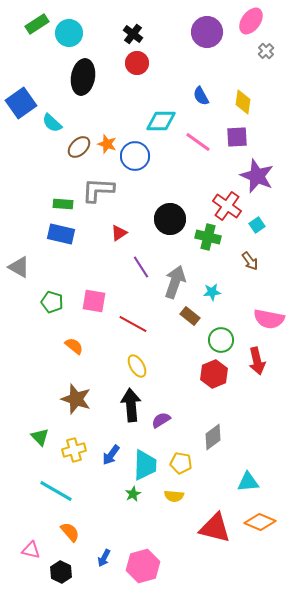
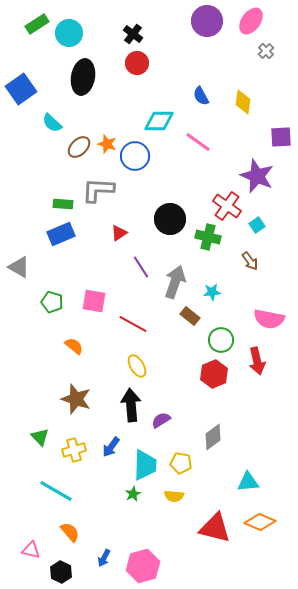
purple circle at (207, 32): moved 11 px up
blue square at (21, 103): moved 14 px up
cyan diamond at (161, 121): moved 2 px left
purple square at (237, 137): moved 44 px right
blue rectangle at (61, 234): rotated 36 degrees counterclockwise
blue arrow at (111, 455): moved 8 px up
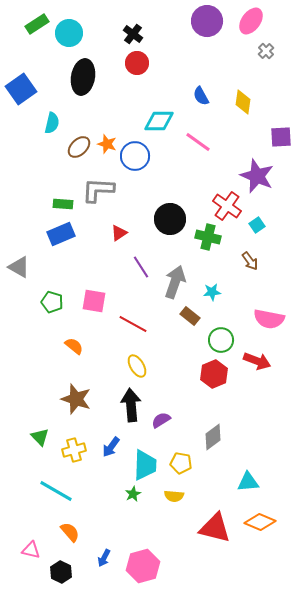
cyan semicircle at (52, 123): rotated 120 degrees counterclockwise
red arrow at (257, 361): rotated 56 degrees counterclockwise
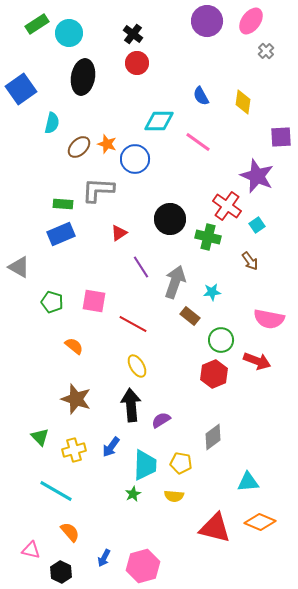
blue circle at (135, 156): moved 3 px down
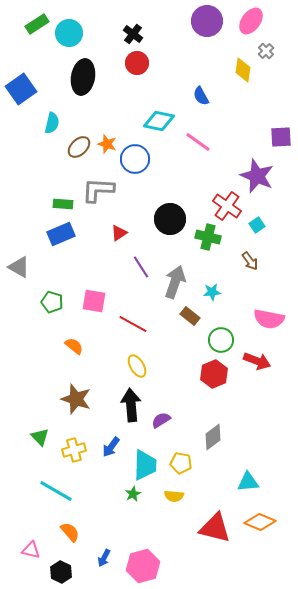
yellow diamond at (243, 102): moved 32 px up
cyan diamond at (159, 121): rotated 12 degrees clockwise
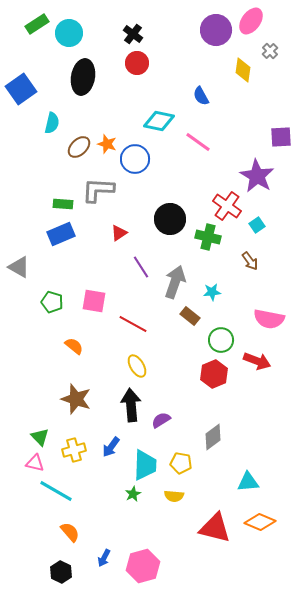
purple circle at (207, 21): moved 9 px right, 9 px down
gray cross at (266, 51): moved 4 px right
purple star at (257, 176): rotated 8 degrees clockwise
pink triangle at (31, 550): moved 4 px right, 87 px up
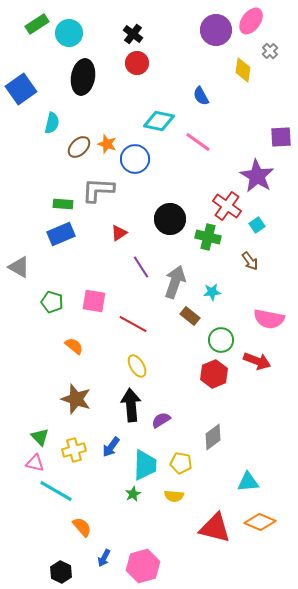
orange semicircle at (70, 532): moved 12 px right, 5 px up
